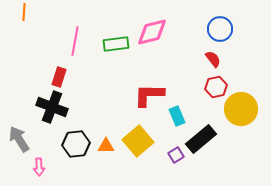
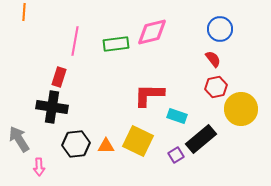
black cross: rotated 12 degrees counterclockwise
cyan rectangle: rotated 48 degrees counterclockwise
yellow square: rotated 24 degrees counterclockwise
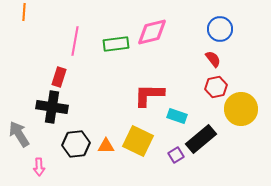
gray arrow: moved 5 px up
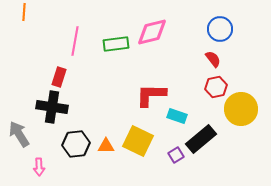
red L-shape: moved 2 px right
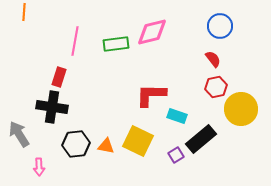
blue circle: moved 3 px up
orange triangle: rotated 12 degrees clockwise
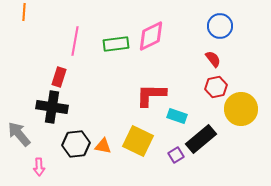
pink diamond: moved 1 px left, 4 px down; rotated 12 degrees counterclockwise
gray arrow: rotated 8 degrees counterclockwise
orange triangle: moved 3 px left
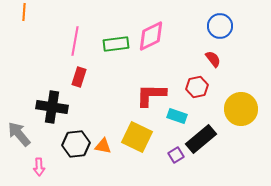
red rectangle: moved 20 px right
red hexagon: moved 19 px left
yellow square: moved 1 px left, 4 px up
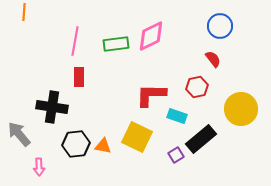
red rectangle: rotated 18 degrees counterclockwise
